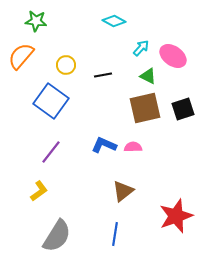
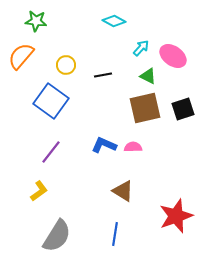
brown triangle: rotated 50 degrees counterclockwise
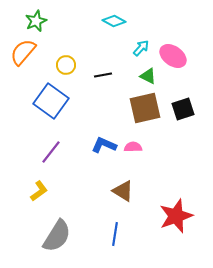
green star: rotated 30 degrees counterclockwise
orange semicircle: moved 2 px right, 4 px up
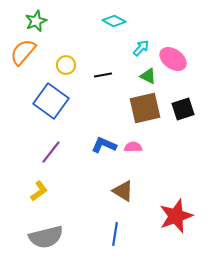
pink ellipse: moved 3 px down
gray semicircle: moved 11 px left, 1 px down; rotated 44 degrees clockwise
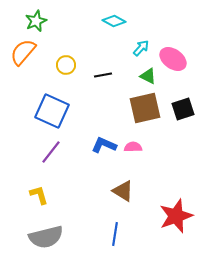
blue square: moved 1 px right, 10 px down; rotated 12 degrees counterclockwise
yellow L-shape: moved 4 px down; rotated 70 degrees counterclockwise
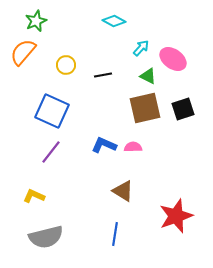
yellow L-shape: moved 5 px left, 1 px down; rotated 50 degrees counterclockwise
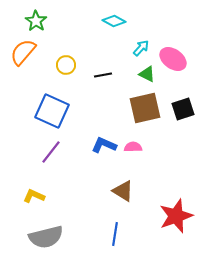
green star: rotated 15 degrees counterclockwise
green triangle: moved 1 px left, 2 px up
